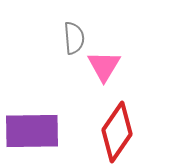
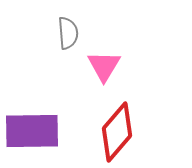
gray semicircle: moved 6 px left, 5 px up
red diamond: rotated 6 degrees clockwise
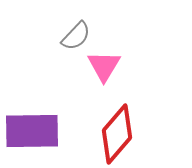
gray semicircle: moved 8 px right, 3 px down; rotated 48 degrees clockwise
red diamond: moved 2 px down
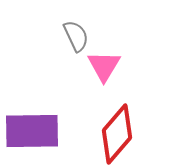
gray semicircle: rotated 68 degrees counterclockwise
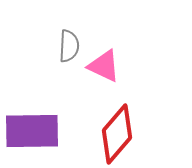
gray semicircle: moved 7 px left, 10 px down; rotated 28 degrees clockwise
pink triangle: rotated 36 degrees counterclockwise
